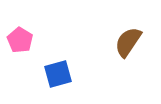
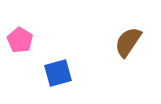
blue square: moved 1 px up
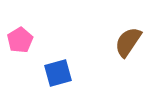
pink pentagon: rotated 10 degrees clockwise
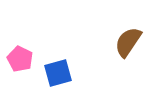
pink pentagon: moved 19 px down; rotated 15 degrees counterclockwise
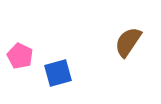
pink pentagon: moved 3 px up
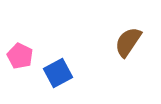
blue square: rotated 12 degrees counterclockwise
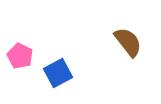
brown semicircle: rotated 108 degrees clockwise
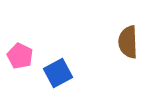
brown semicircle: rotated 144 degrees counterclockwise
